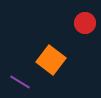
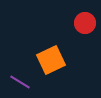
orange square: rotated 28 degrees clockwise
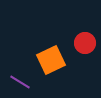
red circle: moved 20 px down
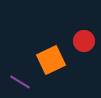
red circle: moved 1 px left, 2 px up
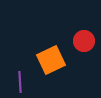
purple line: rotated 55 degrees clockwise
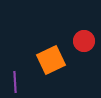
purple line: moved 5 px left
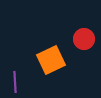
red circle: moved 2 px up
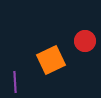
red circle: moved 1 px right, 2 px down
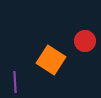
orange square: rotated 32 degrees counterclockwise
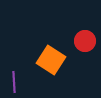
purple line: moved 1 px left
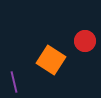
purple line: rotated 10 degrees counterclockwise
